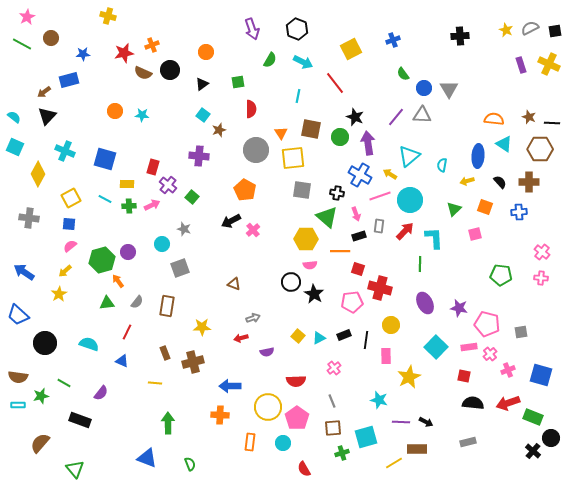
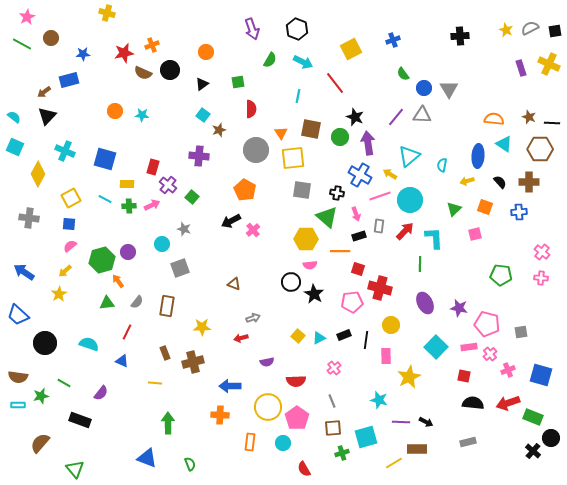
yellow cross at (108, 16): moved 1 px left, 3 px up
purple rectangle at (521, 65): moved 3 px down
purple semicircle at (267, 352): moved 10 px down
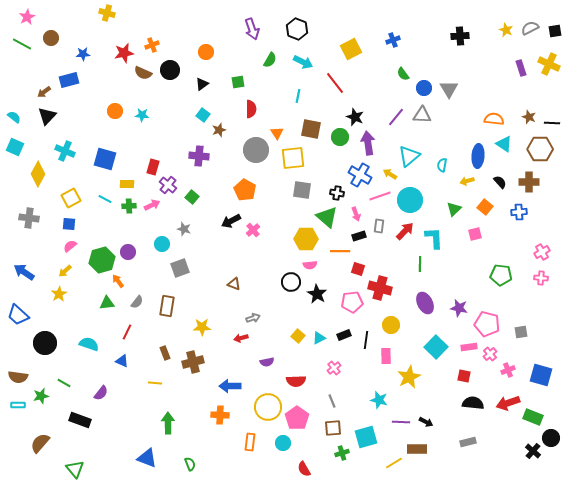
orange triangle at (281, 133): moved 4 px left
orange square at (485, 207): rotated 21 degrees clockwise
pink cross at (542, 252): rotated 21 degrees clockwise
black star at (314, 294): moved 3 px right
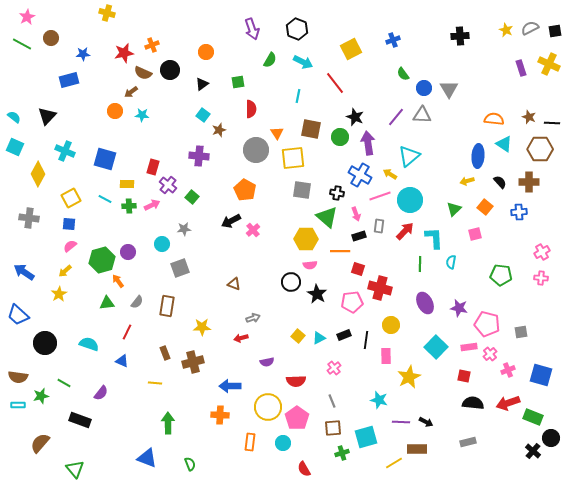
brown arrow at (44, 92): moved 87 px right
cyan semicircle at (442, 165): moved 9 px right, 97 px down
gray star at (184, 229): rotated 24 degrees counterclockwise
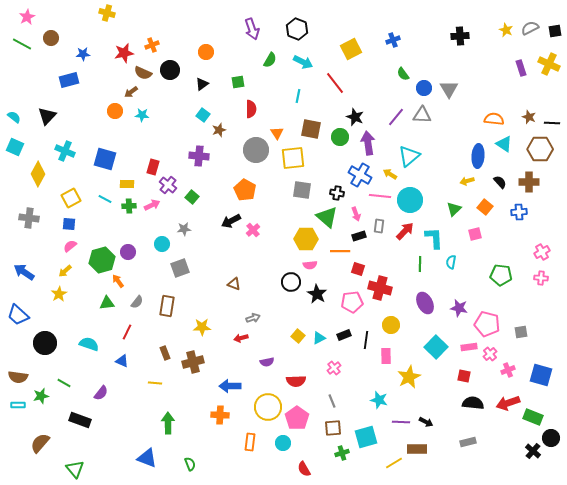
pink line at (380, 196): rotated 25 degrees clockwise
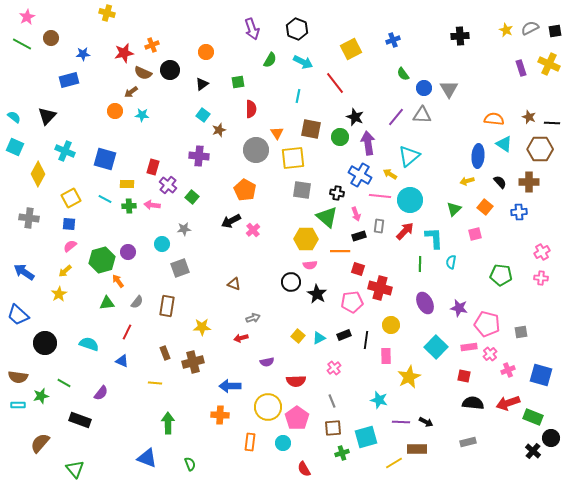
pink arrow at (152, 205): rotated 147 degrees counterclockwise
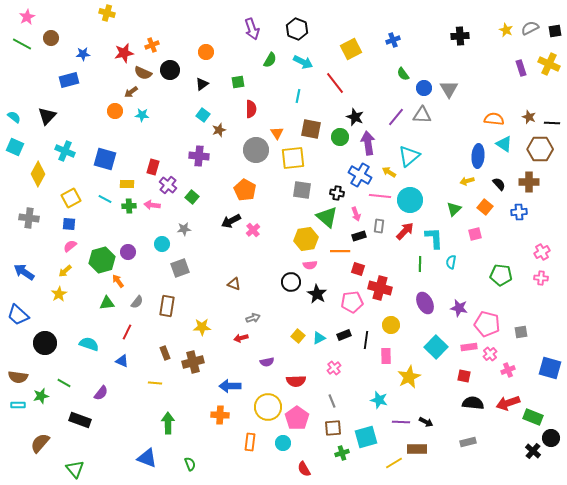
yellow arrow at (390, 174): moved 1 px left, 2 px up
black semicircle at (500, 182): moved 1 px left, 2 px down
yellow hexagon at (306, 239): rotated 10 degrees counterclockwise
blue square at (541, 375): moved 9 px right, 7 px up
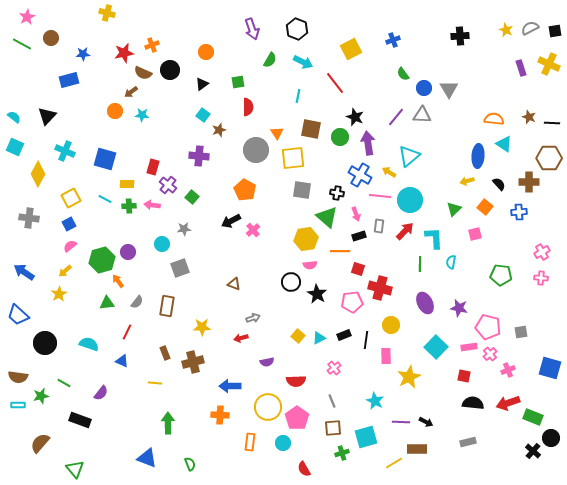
red semicircle at (251, 109): moved 3 px left, 2 px up
brown hexagon at (540, 149): moved 9 px right, 9 px down
blue square at (69, 224): rotated 32 degrees counterclockwise
pink pentagon at (487, 324): moved 1 px right, 3 px down
cyan star at (379, 400): moved 4 px left, 1 px down; rotated 12 degrees clockwise
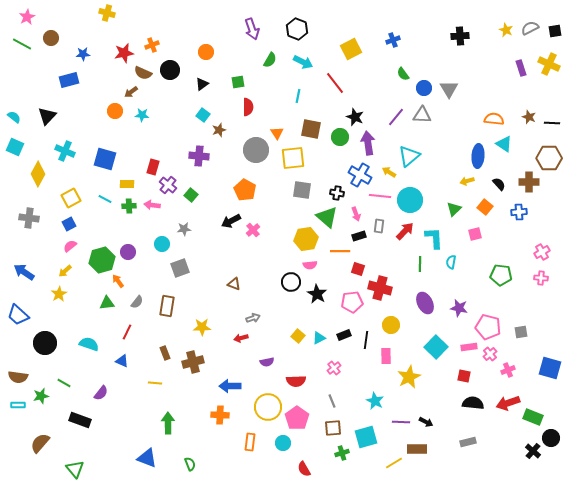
green square at (192, 197): moved 1 px left, 2 px up
